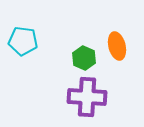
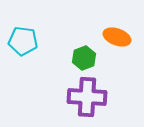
orange ellipse: moved 9 px up; rotated 56 degrees counterclockwise
green hexagon: rotated 15 degrees clockwise
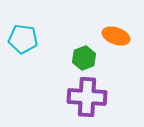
orange ellipse: moved 1 px left, 1 px up
cyan pentagon: moved 2 px up
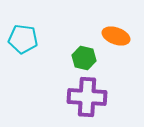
green hexagon: rotated 25 degrees counterclockwise
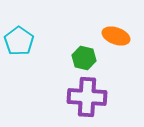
cyan pentagon: moved 4 px left, 2 px down; rotated 28 degrees clockwise
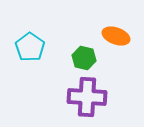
cyan pentagon: moved 11 px right, 6 px down
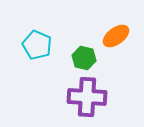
orange ellipse: rotated 56 degrees counterclockwise
cyan pentagon: moved 7 px right, 2 px up; rotated 12 degrees counterclockwise
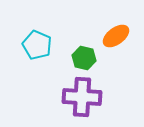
purple cross: moved 5 px left
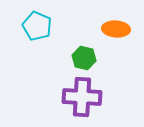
orange ellipse: moved 7 px up; rotated 40 degrees clockwise
cyan pentagon: moved 19 px up
